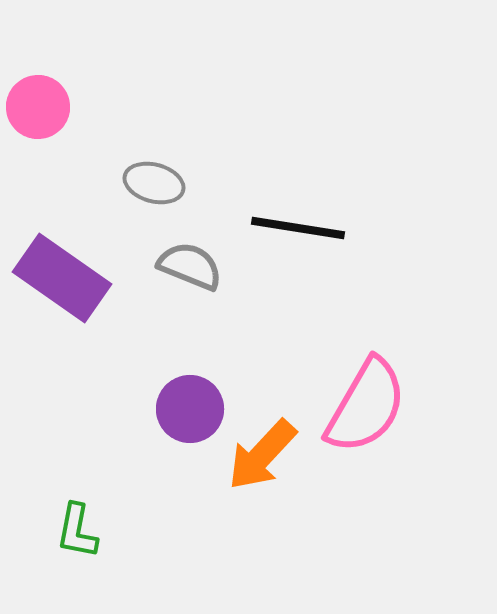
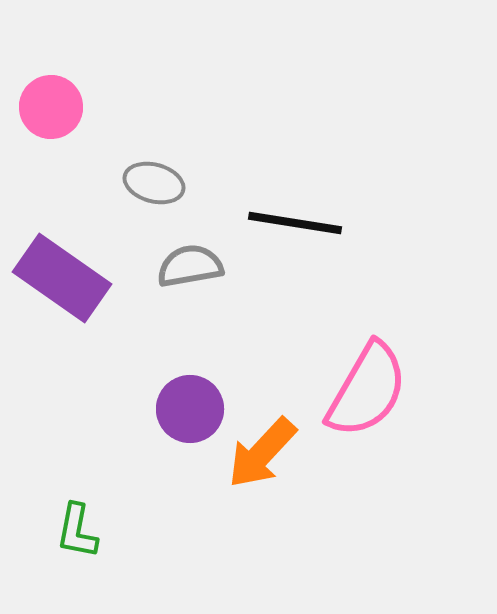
pink circle: moved 13 px right
black line: moved 3 px left, 5 px up
gray semicircle: rotated 32 degrees counterclockwise
pink semicircle: moved 1 px right, 16 px up
orange arrow: moved 2 px up
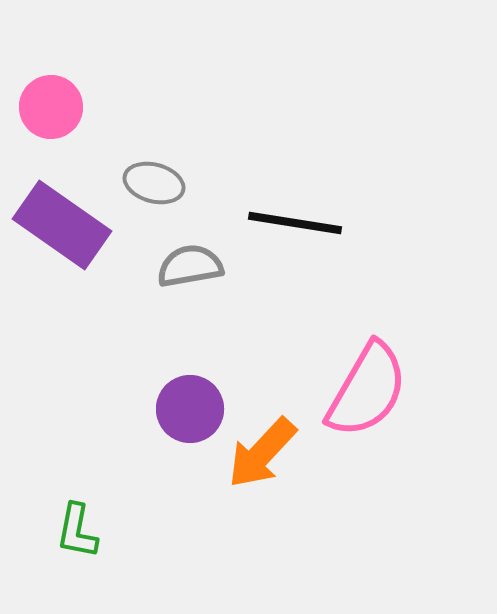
purple rectangle: moved 53 px up
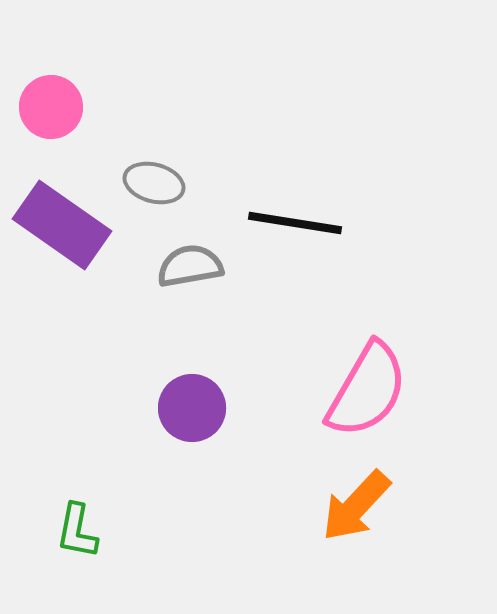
purple circle: moved 2 px right, 1 px up
orange arrow: moved 94 px right, 53 px down
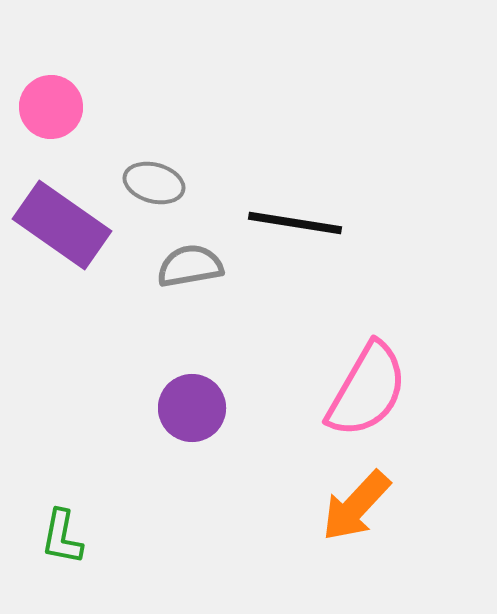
green L-shape: moved 15 px left, 6 px down
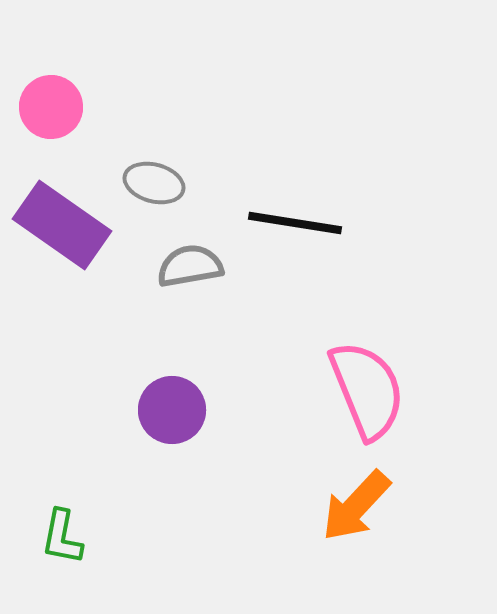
pink semicircle: rotated 52 degrees counterclockwise
purple circle: moved 20 px left, 2 px down
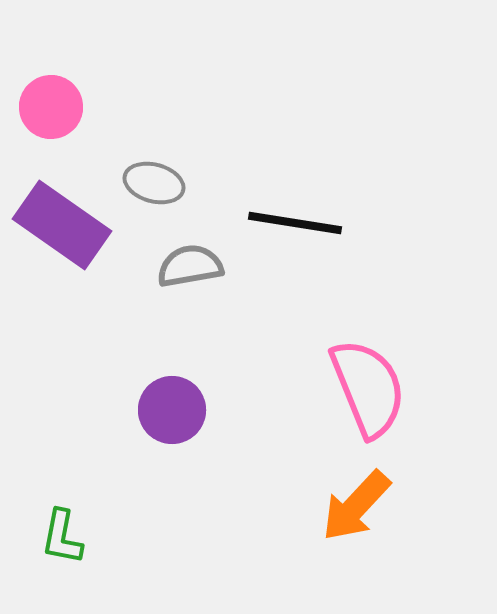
pink semicircle: moved 1 px right, 2 px up
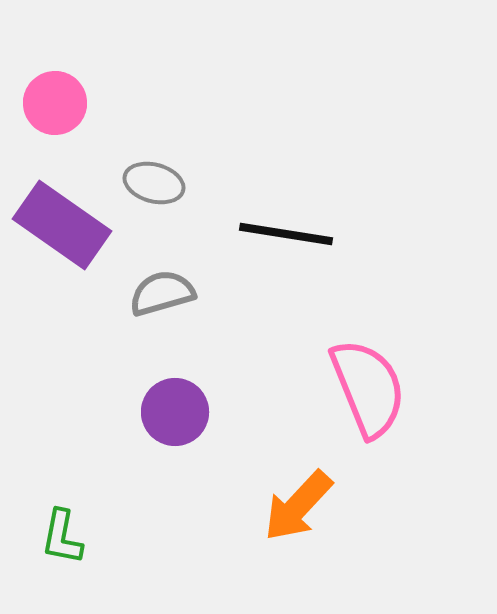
pink circle: moved 4 px right, 4 px up
black line: moved 9 px left, 11 px down
gray semicircle: moved 28 px left, 27 px down; rotated 6 degrees counterclockwise
purple circle: moved 3 px right, 2 px down
orange arrow: moved 58 px left
